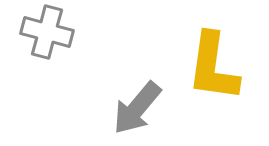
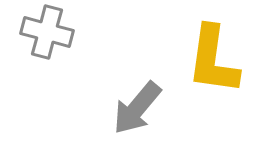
yellow L-shape: moved 7 px up
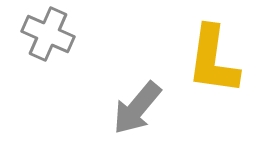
gray cross: moved 1 px right, 2 px down; rotated 9 degrees clockwise
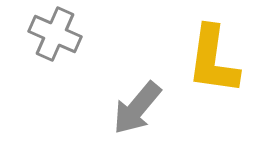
gray cross: moved 7 px right
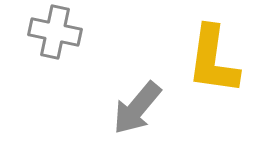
gray cross: moved 2 px up; rotated 12 degrees counterclockwise
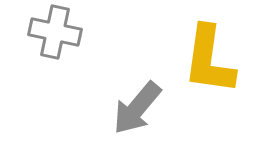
yellow L-shape: moved 4 px left
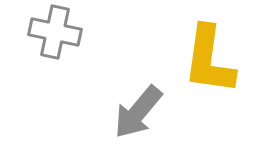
gray arrow: moved 1 px right, 4 px down
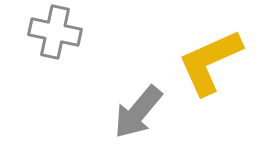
yellow L-shape: moved 1 px right, 2 px down; rotated 58 degrees clockwise
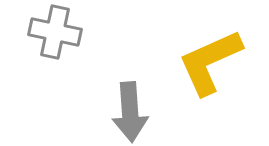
gray arrow: moved 8 px left; rotated 44 degrees counterclockwise
